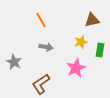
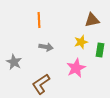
orange line: moved 2 px left; rotated 28 degrees clockwise
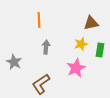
brown triangle: moved 1 px left, 3 px down
yellow star: moved 2 px down
gray arrow: rotated 96 degrees counterclockwise
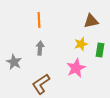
brown triangle: moved 2 px up
gray arrow: moved 6 px left, 1 px down
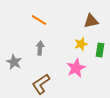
orange line: rotated 56 degrees counterclockwise
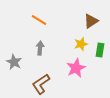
brown triangle: rotated 21 degrees counterclockwise
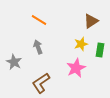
gray arrow: moved 2 px left, 1 px up; rotated 24 degrees counterclockwise
brown L-shape: moved 1 px up
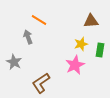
brown triangle: rotated 28 degrees clockwise
gray arrow: moved 10 px left, 10 px up
pink star: moved 1 px left, 3 px up
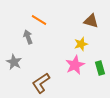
brown triangle: rotated 21 degrees clockwise
green rectangle: moved 18 px down; rotated 24 degrees counterclockwise
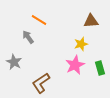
brown triangle: rotated 21 degrees counterclockwise
gray arrow: rotated 16 degrees counterclockwise
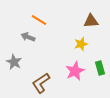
gray arrow: rotated 32 degrees counterclockwise
pink star: moved 6 px down
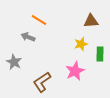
green rectangle: moved 14 px up; rotated 16 degrees clockwise
brown L-shape: moved 1 px right, 1 px up
